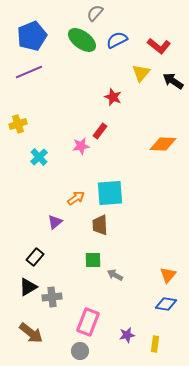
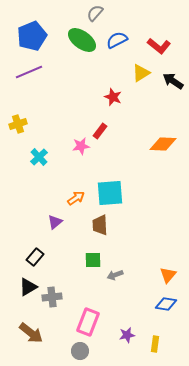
yellow triangle: rotated 18 degrees clockwise
gray arrow: rotated 49 degrees counterclockwise
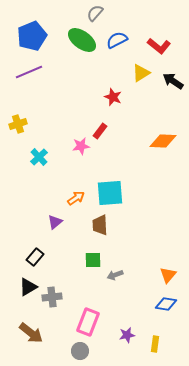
orange diamond: moved 3 px up
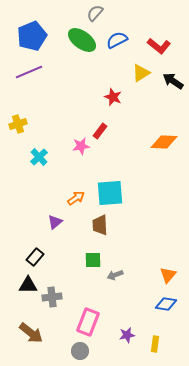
orange diamond: moved 1 px right, 1 px down
black triangle: moved 2 px up; rotated 30 degrees clockwise
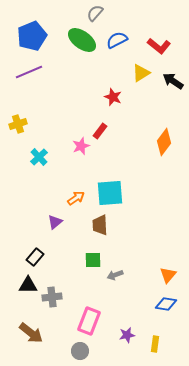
orange diamond: rotated 56 degrees counterclockwise
pink star: rotated 12 degrees counterclockwise
pink rectangle: moved 1 px right, 1 px up
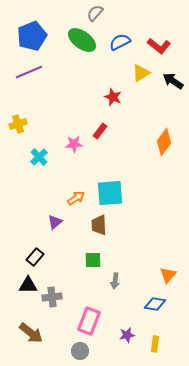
blue semicircle: moved 3 px right, 2 px down
pink star: moved 7 px left, 2 px up; rotated 18 degrees clockwise
brown trapezoid: moved 1 px left
gray arrow: moved 6 px down; rotated 63 degrees counterclockwise
blue diamond: moved 11 px left
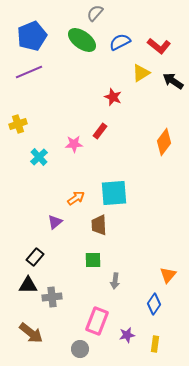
cyan square: moved 4 px right
blue diamond: moved 1 px left; rotated 65 degrees counterclockwise
pink rectangle: moved 8 px right
gray circle: moved 2 px up
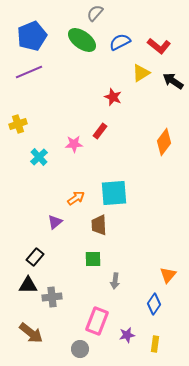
green square: moved 1 px up
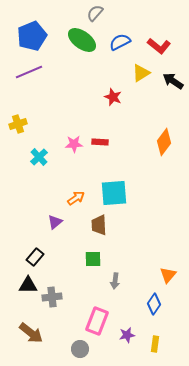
red rectangle: moved 11 px down; rotated 56 degrees clockwise
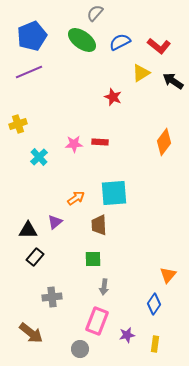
gray arrow: moved 11 px left, 6 px down
black triangle: moved 55 px up
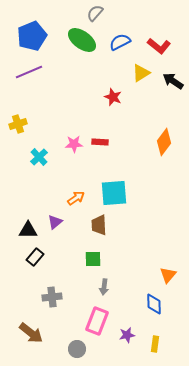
blue diamond: rotated 35 degrees counterclockwise
gray circle: moved 3 px left
